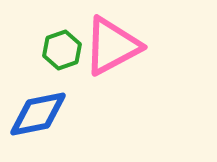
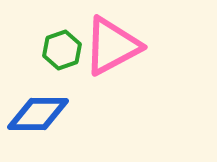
blue diamond: rotated 12 degrees clockwise
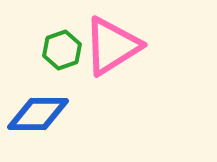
pink triangle: rotated 4 degrees counterclockwise
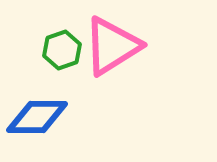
blue diamond: moved 1 px left, 3 px down
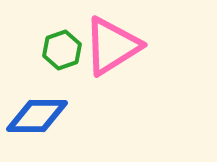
blue diamond: moved 1 px up
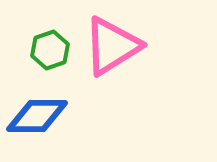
green hexagon: moved 12 px left
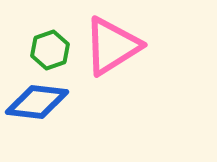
blue diamond: moved 14 px up; rotated 6 degrees clockwise
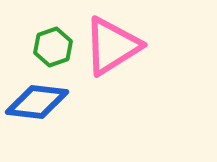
green hexagon: moved 3 px right, 3 px up
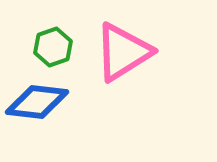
pink triangle: moved 11 px right, 6 px down
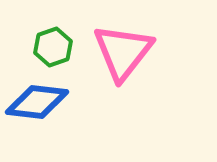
pink triangle: rotated 20 degrees counterclockwise
